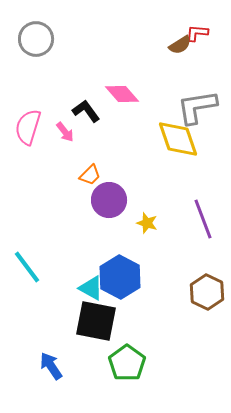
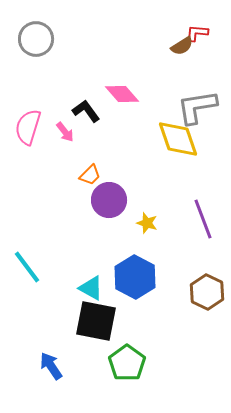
brown semicircle: moved 2 px right, 1 px down
blue hexagon: moved 15 px right
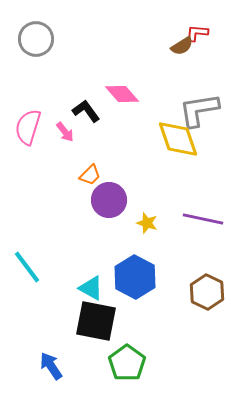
gray L-shape: moved 2 px right, 3 px down
purple line: rotated 57 degrees counterclockwise
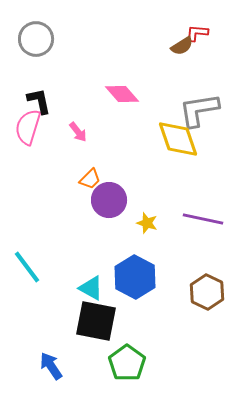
black L-shape: moved 47 px left, 10 px up; rotated 24 degrees clockwise
pink arrow: moved 13 px right
orange trapezoid: moved 4 px down
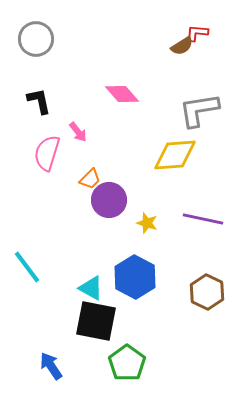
pink semicircle: moved 19 px right, 26 px down
yellow diamond: moved 3 px left, 16 px down; rotated 75 degrees counterclockwise
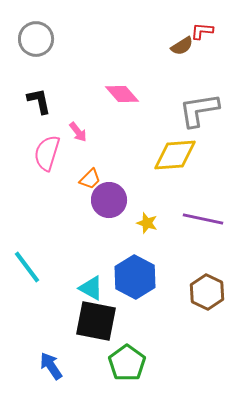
red L-shape: moved 5 px right, 2 px up
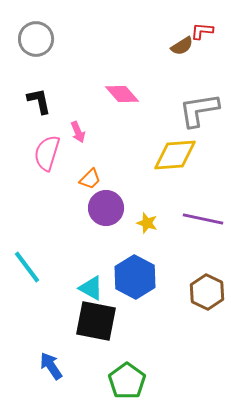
pink arrow: rotated 15 degrees clockwise
purple circle: moved 3 px left, 8 px down
green pentagon: moved 18 px down
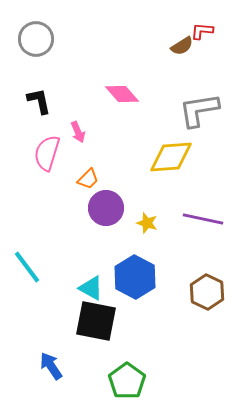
yellow diamond: moved 4 px left, 2 px down
orange trapezoid: moved 2 px left
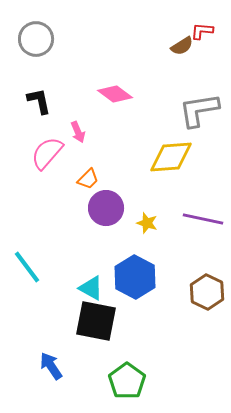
pink diamond: moved 7 px left; rotated 12 degrees counterclockwise
pink semicircle: rotated 24 degrees clockwise
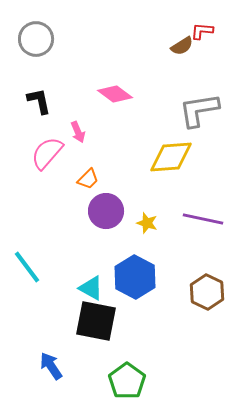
purple circle: moved 3 px down
